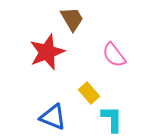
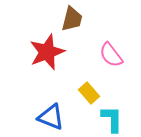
brown trapezoid: rotated 44 degrees clockwise
pink semicircle: moved 3 px left
blue triangle: moved 2 px left
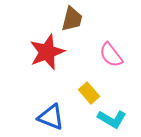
cyan L-shape: rotated 120 degrees clockwise
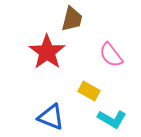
red star: rotated 15 degrees counterclockwise
yellow rectangle: moved 2 px up; rotated 20 degrees counterclockwise
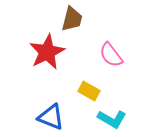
red star: rotated 9 degrees clockwise
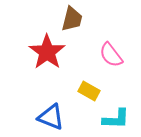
red star: rotated 9 degrees counterclockwise
cyan L-shape: moved 4 px right; rotated 28 degrees counterclockwise
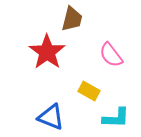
cyan L-shape: moved 1 px up
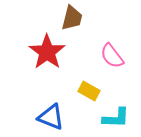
brown trapezoid: moved 1 px up
pink semicircle: moved 1 px right, 1 px down
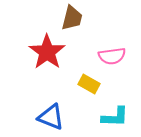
pink semicircle: rotated 60 degrees counterclockwise
yellow rectangle: moved 7 px up
cyan L-shape: moved 1 px left, 1 px up
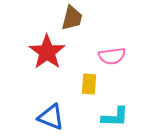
yellow rectangle: rotated 65 degrees clockwise
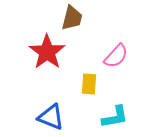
pink semicircle: moved 4 px right; rotated 40 degrees counterclockwise
cyan L-shape: rotated 12 degrees counterclockwise
